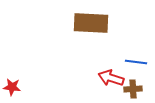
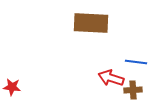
brown cross: moved 1 px down
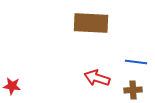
red arrow: moved 14 px left
red star: moved 1 px up
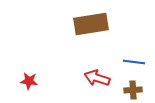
brown rectangle: moved 1 px down; rotated 12 degrees counterclockwise
blue line: moved 2 px left
red star: moved 17 px right, 5 px up
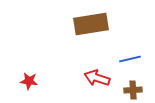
blue line: moved 4 px left, 3 px up; rotated 20 degrees counterclockwise
